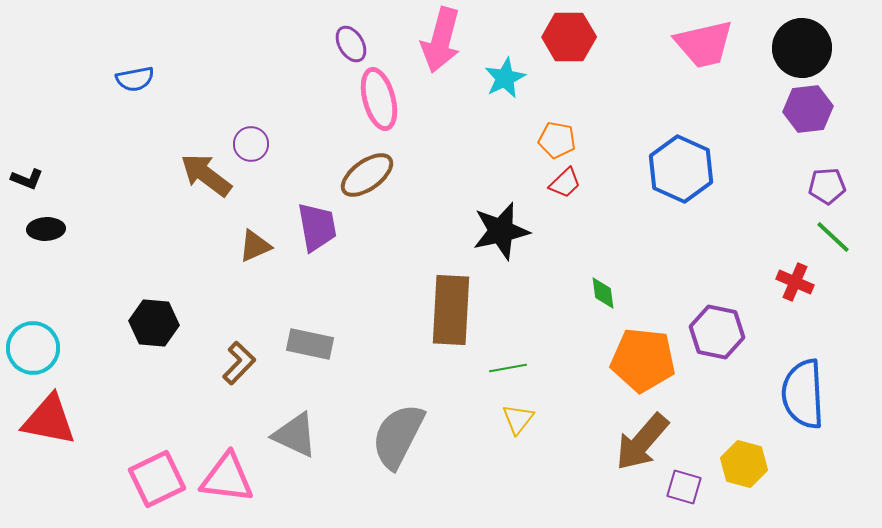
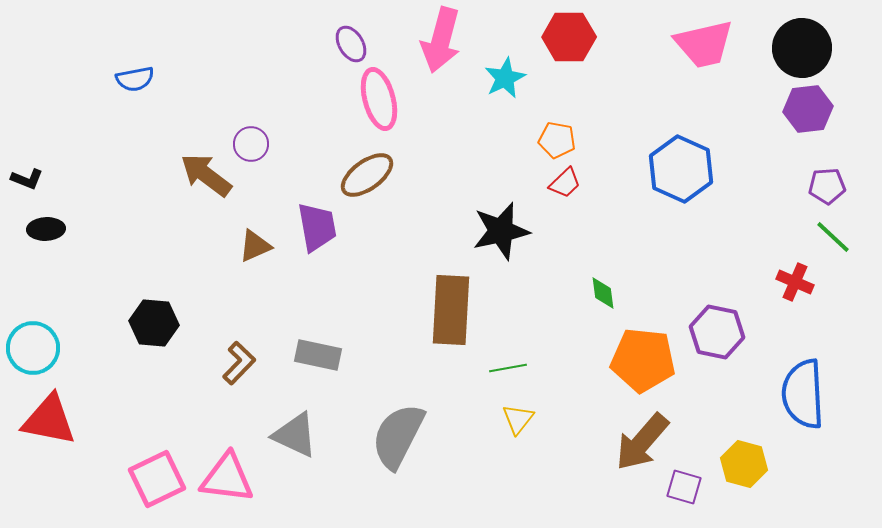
gray rectangle at (310, 344): moved 8 px right, 11 px down
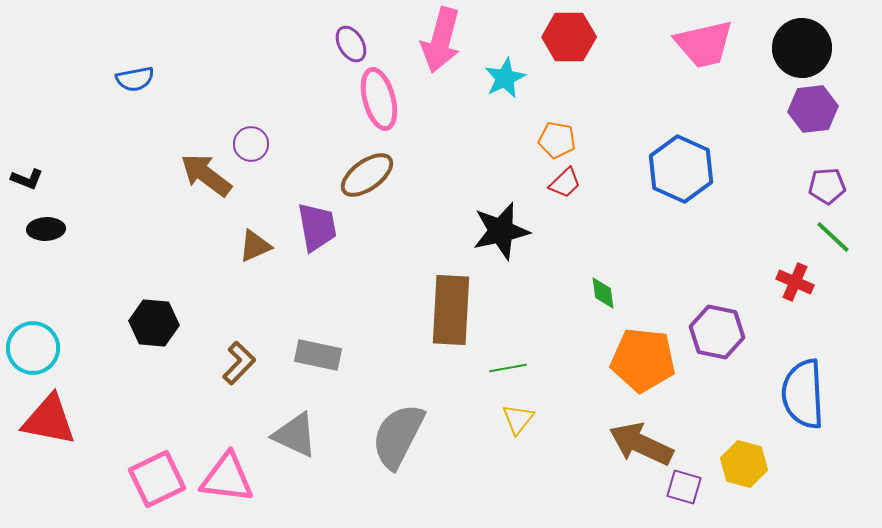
purple hexagon at (808, 109): moved 5 px right
brown arrow at (642, 442): moved 1 px left, 2 px down; rotated 74 degrees clockwise
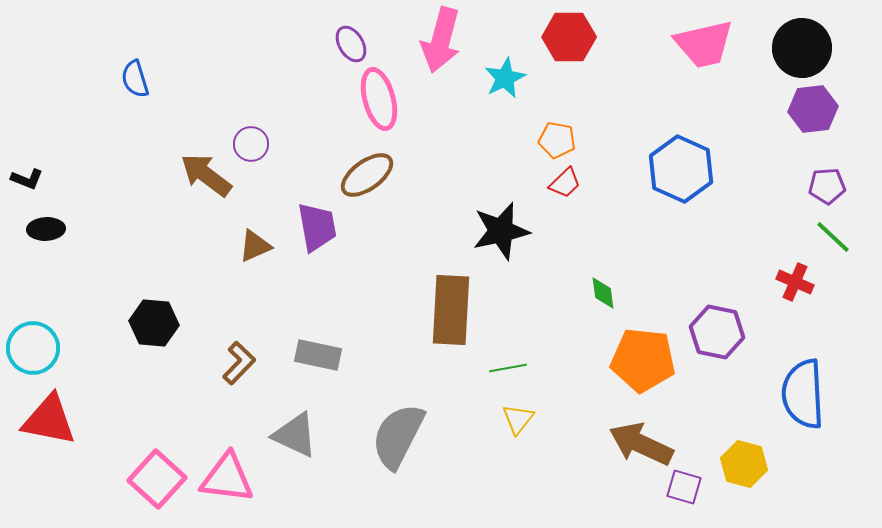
blue semicircle at (135, 79): rotated 84 degrees clockwise
pink square at (157, 479): rotated 22 degrees counterclockwise
